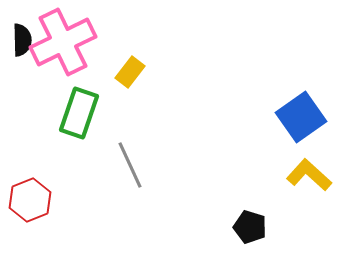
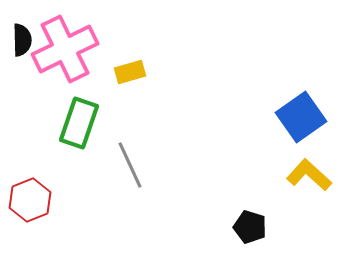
pink cross: moved 2 px right, 7 px down
yellow rectangle: rotated 36 degrees clockwise
green rectangle: moved 10 px down
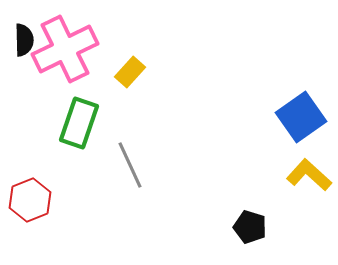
black semicircle: moved 2 px right
yellow rectangle: rotated 32 degrees counterclockwise
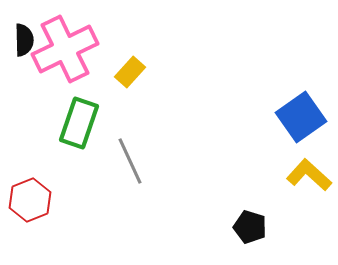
gray line: moved 4 px up
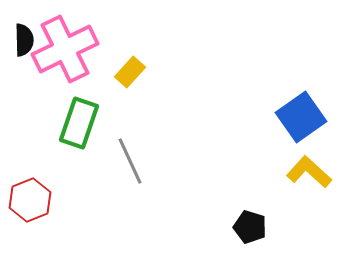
yellow L-shape: moved 3 px up
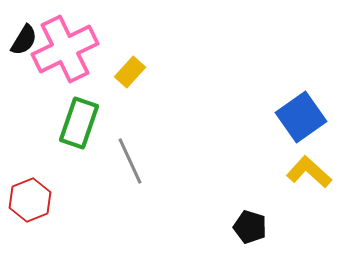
black semicircle: rotated 32 degrees clockwise
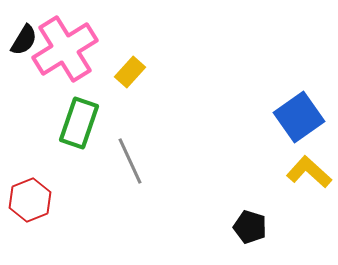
pink cross: rotated 6 degrees counterclockwise
blue square: moved 2 px left
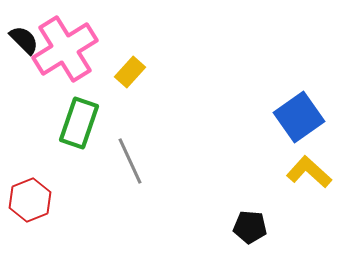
black semicircle: rotated 76 degrees counterclockwise
black pentagon: rotated 12 degrees counterclockwise
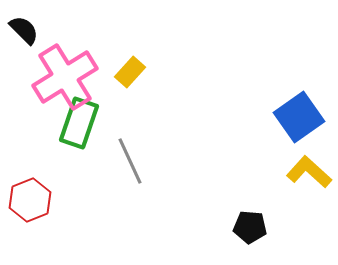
black semicircle: moved 10 px up
pink cross: moved 28 px down
